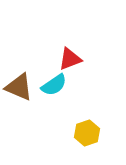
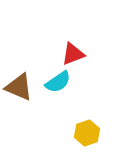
red triangle: moved 3 px right, 5 px up
cyan semicircle: moved 4 px right, 3 px up
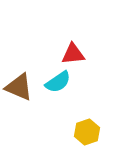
red triangle: rotated 15 degrees clockwise
yellow hexagon: moved 1 px up
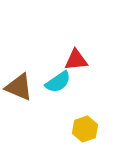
red triangle: moved 3 px right, 6 px down
yellow hexagon: moved 2 px left, 3 px up
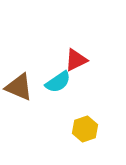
red triangle: rotated 20 degrees counterclockwise
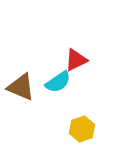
brown triangle: moved 2 px right
yellow hexagon: moved 3 px left
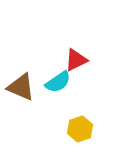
yellow hexagon: moved 2 px left
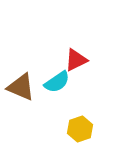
cyan semicircle: moved 1 px left
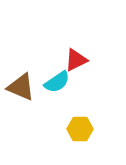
yellow hexagon: rotated 20 degrees clockwise
